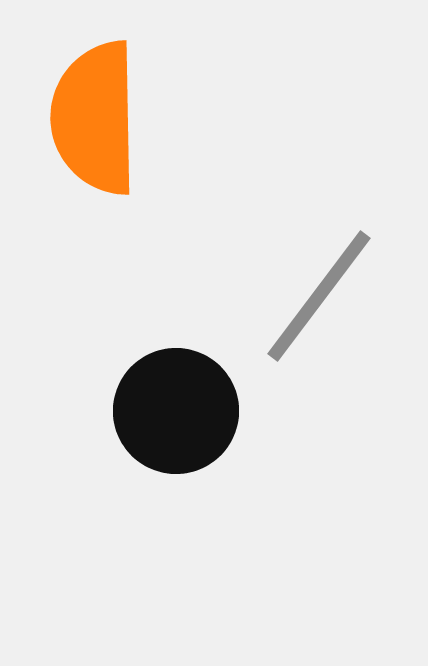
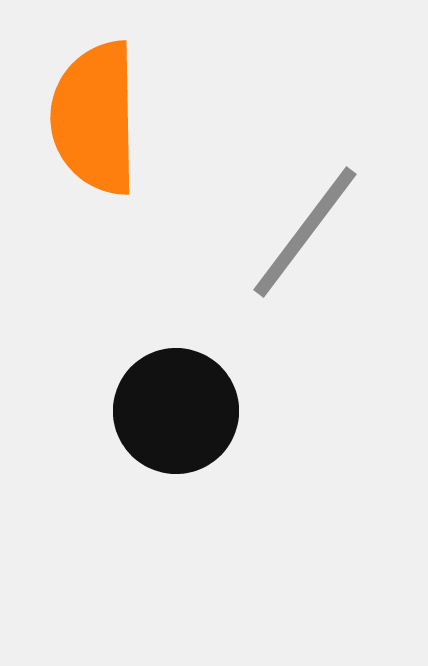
gray line: moved 14 px left, 64 px up
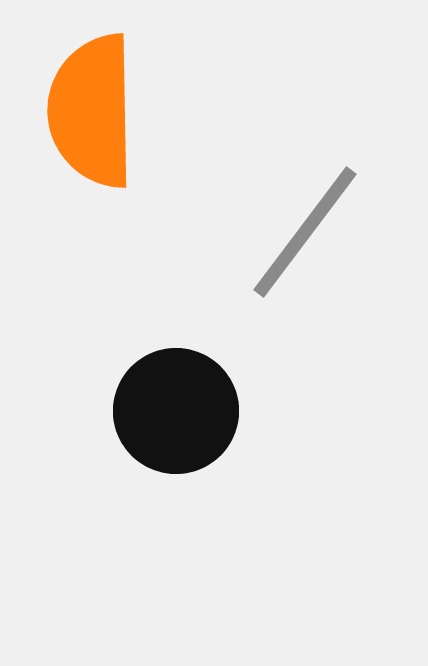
orange semicircle: moved 3 px left, 7 px up
